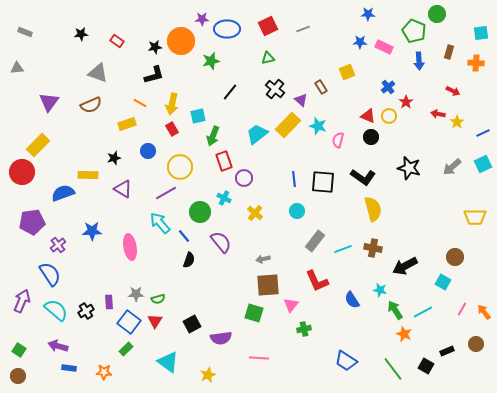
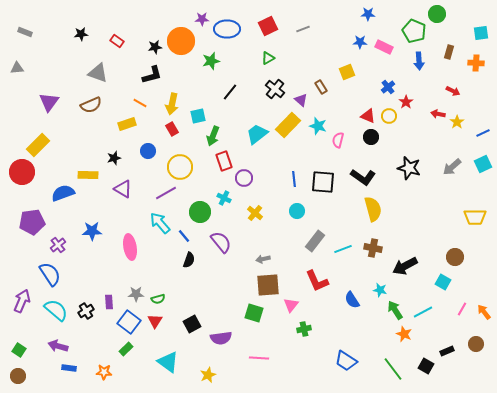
green triangle at (268, 58): rotated 16 degrees counterclockwise
black L-shape at (154, 75): moved 2 px left
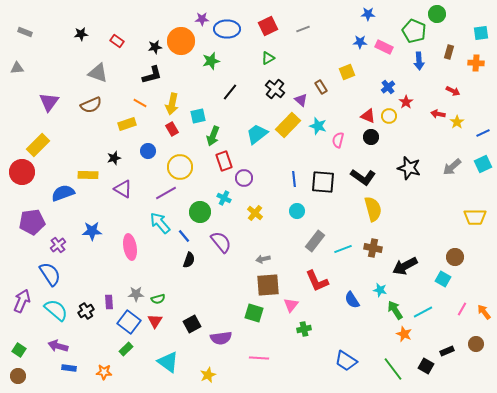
cyan square at (443, 282): moved 3 px up
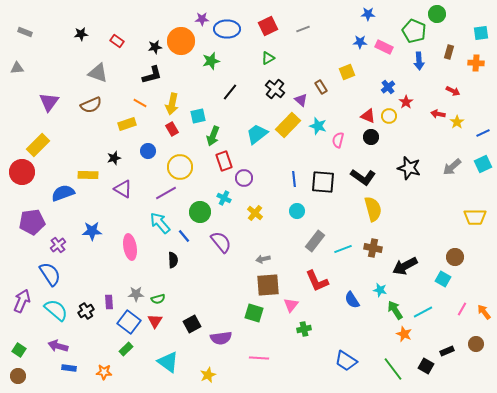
black semicircle at (189, 260): moved 16 px left; rotated 21 degrees counterclockwise
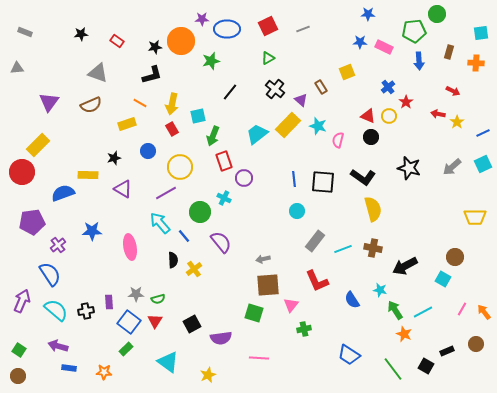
green pentagon at (414, 31): rotated 30 degrees counterclockwise
yellow cross at (255, 213): moved 61 px left, 56 px down; rotated 14 degrees clockwise
black cross at (86, 311): rotated 21 degrees clockwise
blue trapezoid at (346, 361): moved 3 px right, 6 px up
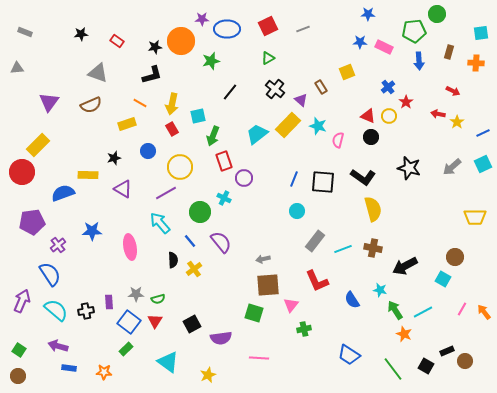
blue line at (294, 179): rotated 28 degrees clockwise
blue line at (184, 236): moved 6 px right, 5 px down
brown circle at (476, 344): moved 11 px left, 17 px down
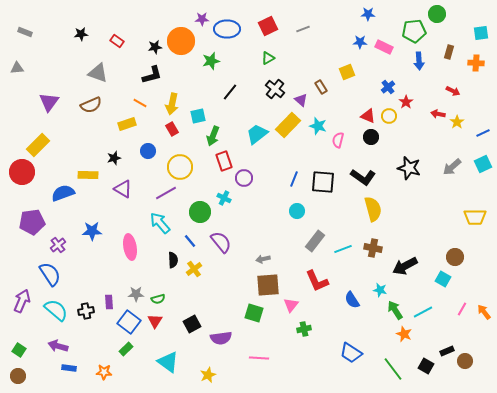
blue trapezoid at (349, 355): moved 2 px right, 2 px up
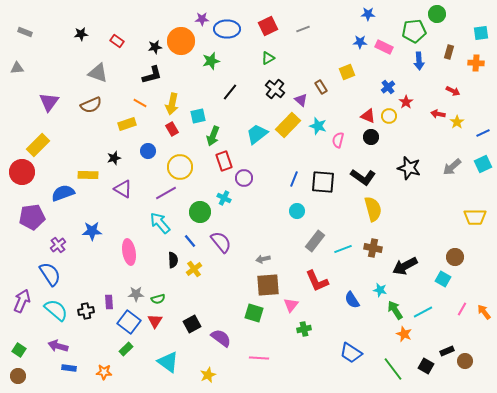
purple pentagon at (32, 222): moved 5 px up
pink ellipse at (130, 247): moved 1 px left, 5 px down
purple semicircle at (221, 338): rotated 135 degrees counterclockwise
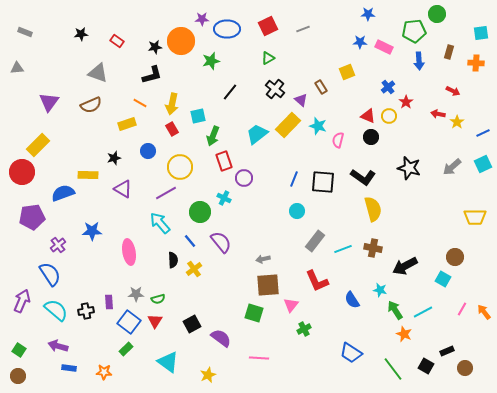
green cross at (304, 329): rotated 16 degrees counterclockwise
brown circle at (465, 361): moved 7 px down
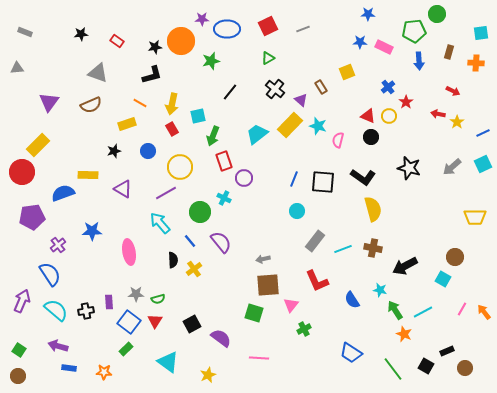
yellow rectangle at (288, 125): moved 2 px right
black star at (114, 158): moved 7 px up
